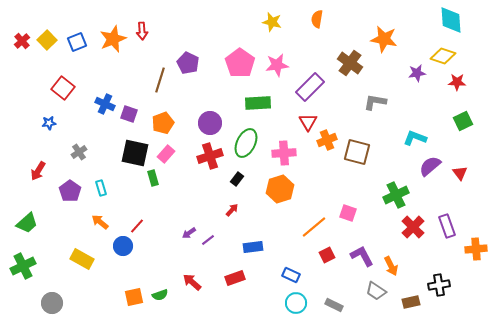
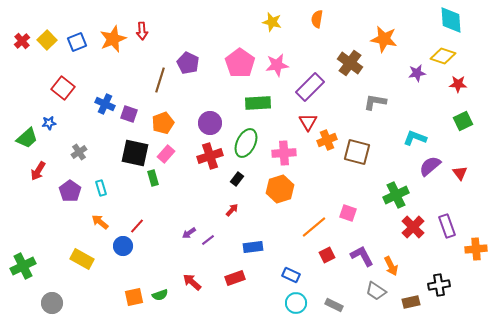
red star at (457, 82): moved 1 px right, 2 px down
green trapezoid at (27, 223): moved 85 px up
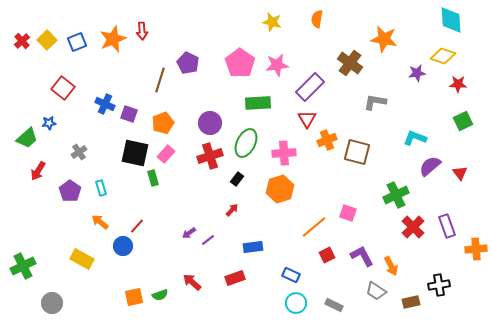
red triangle at (308, 122): moved 1 px left, 3 px up
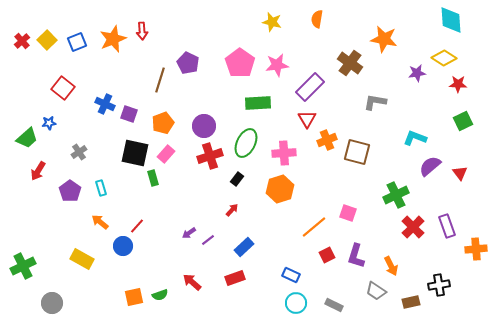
yellow diamond at (443, 56): moved 1 px right, 2 px down; rotated 15 degrees clockwise
purple circle at (210, 123): moved 6 px left, 3 px down
blue rectangle at (253, 247): moved 9 px left; rotated 36 degrees counterclockwise
purple L-shape at (362, 256): moved 6 px left; rotated 135 degrees counterclockwise
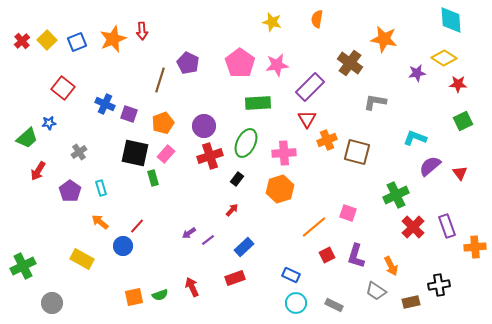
orange cross at (476, 249): moved 1 px left, 2 px up
red arrow at (192, 282): moved 5 px down; rotated 24 degrees clockwise
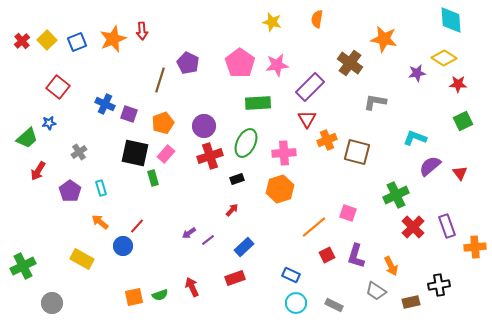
red square at (63, 88): moved 5 px left, 1 px up
black rectangle at (237, 179): rotated 32 degrees clockwise
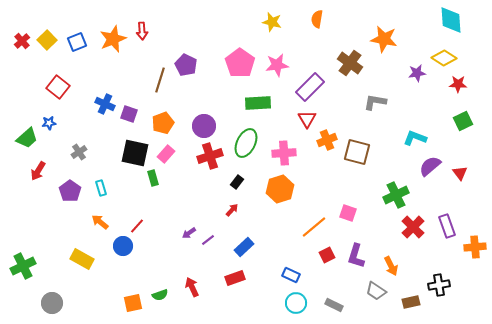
purple pentagon at (188, 63): moved 2 px left, 2 px down
black rectangle at (237, 179): moved 3 px down; rotated 32 degrees counterclockwise
orange square at (134, 297): moved 1 px left, 6 px down
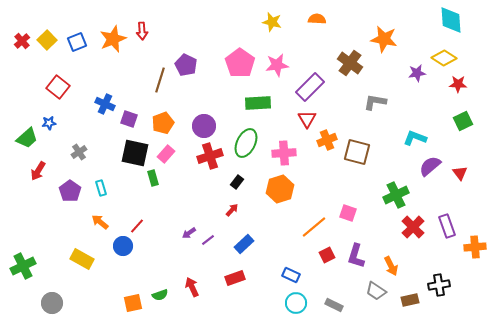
orange semicircle at (317, 19): rotated 84 degrees clockwise
purple square at (129, 114): moved 5 px down
blue rectangle at (244, 247): moved 3 px up
brown rectangle at (411, 302): moved 1 px left, 2 px up
